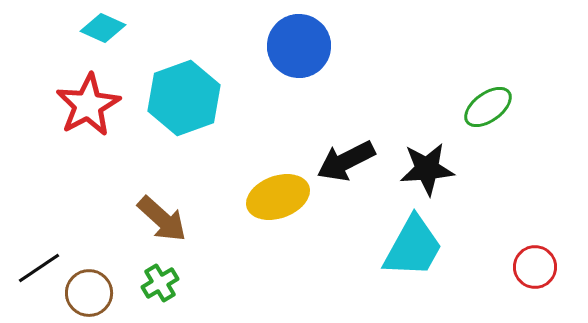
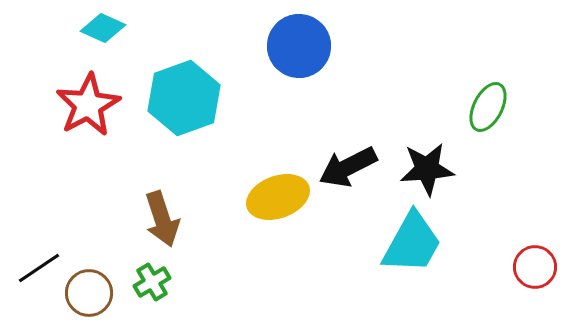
green ellipse: rotated 27 degrees counterclockwise
black arrow: moved 2 px right, 6 px down
brown arrow: rotated 30 degrees clockwise
cyan trapezoid: moved 1 px left, 4 px up
green cross: moved 8 px left, 1 px up
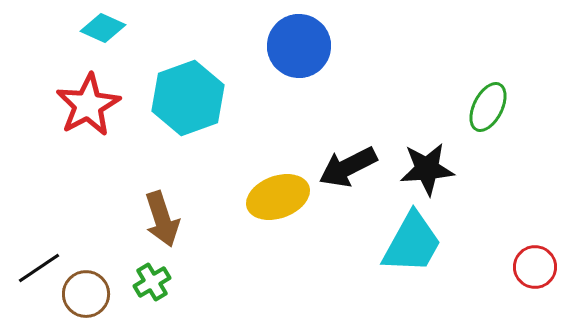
cyan hexagon: moved 4 px right
brown circle: moved 3 px left, 1 px down
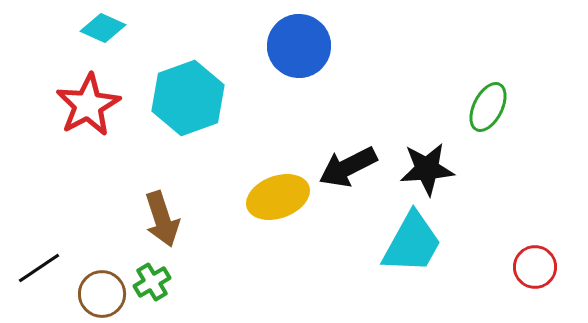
brown circle: moved 16 px right
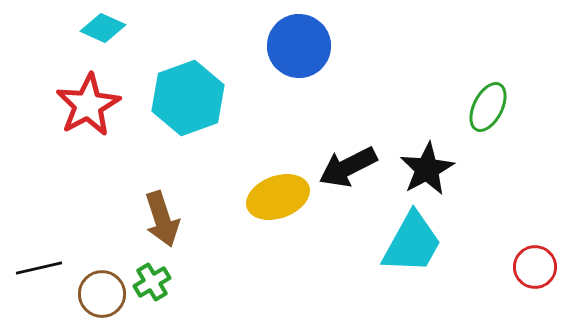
black star: rotated 24 degrees counterclockwise
black line: rotated 21 degrees clockwise
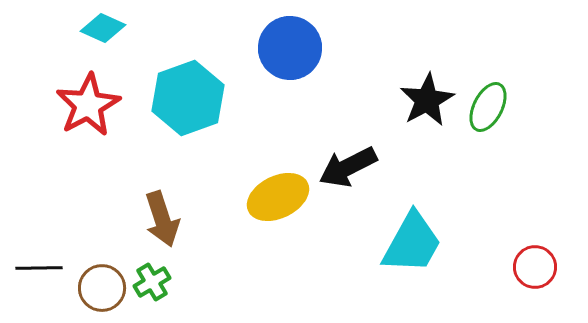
blue circle: moved 9 px left, 2 px down
black star: moved 69 px up
yellow ellipse: rotated 6 degrees counterclockwise
black line: rotated 12 degrees clockwise
brown circle: moved 6 px up
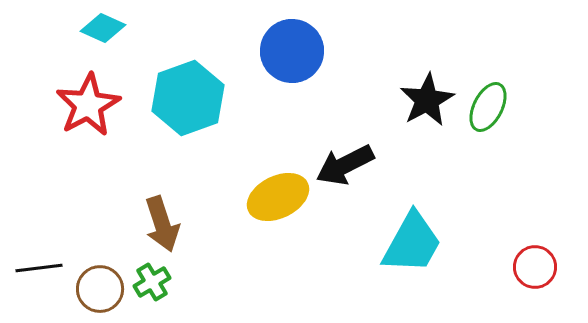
blue circle: moved 2 px right, 3 px down
black arrow: moved 3 px left, 2 px up
brown arrow: moved 5 px down
black line: rotated 6 degrees counterclockwise
brown circle: moved 2 px left, 1 px down
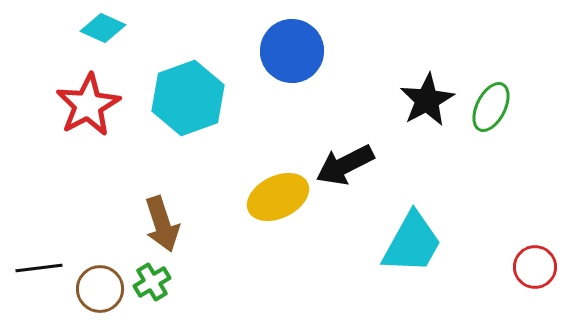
green ellipse: moved 3 px right
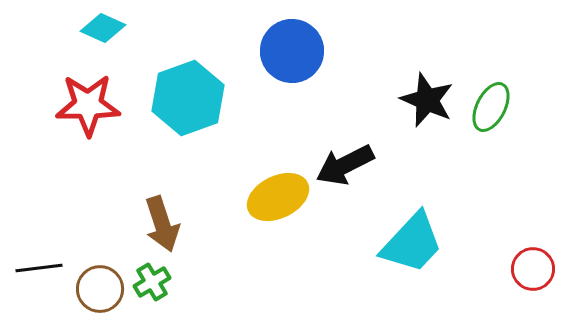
black star: rotated 20 degrees counterclockwise
red star: rotated 28 degrees clockwise
cyan trapezoid: rotated 14 degrees clockwise
red circle: moved 2 px left, 2 px down
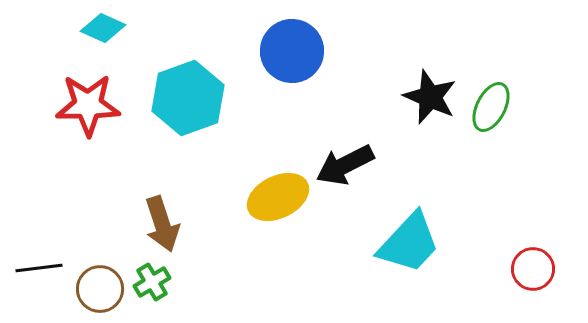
black star: moved 3 px right, 3 px up
cyan trapezoid: moved 3 px left
